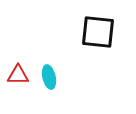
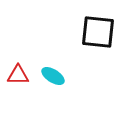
cyan ellipse: moved 4 px right, 1 px up; rotated 45 degrees counterclockwise
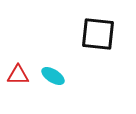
black square: moved 2 px down
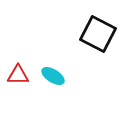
black square: rotated 21 degrees clockwise
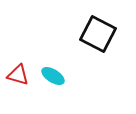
red triangle: rotated 15 degrees clockwise
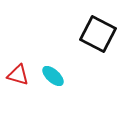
cyan ellipse: rotated 10 degrees clockwise
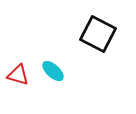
cyan ellipse: moved 5 px up
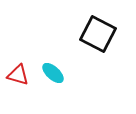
cyan ellipse: moved 2 px down
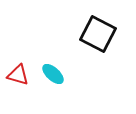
cyan ellipse: moved 1 px down
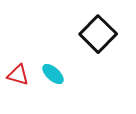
black square: rotated 18 degrees clockwise
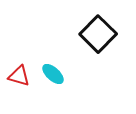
red triangle: moved 1 px right, 1 px down
